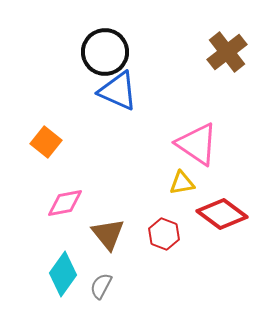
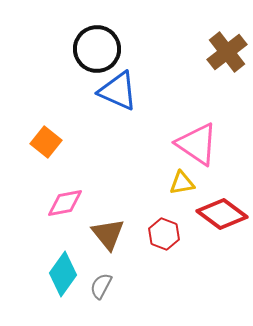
black circle: moved 8 px left, 3 px up
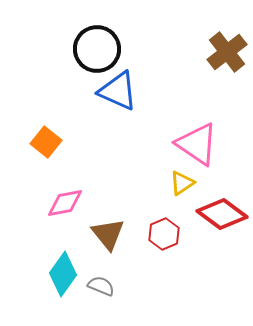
yellow triangle: rotated 24 degrees counterclockwise
red hexagon: rotated 16 degrees clockwise
gray semicircle: rotated 84 degrees clockwise
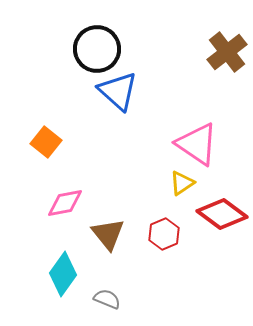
blue triangle: rotated 18 degrees clockwise
gray semicircle: moved 6 px right, 13 px down
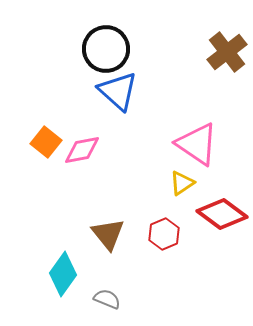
black circle: moved 9 px right
pink diamond: moved 17 px right, 53 px up
